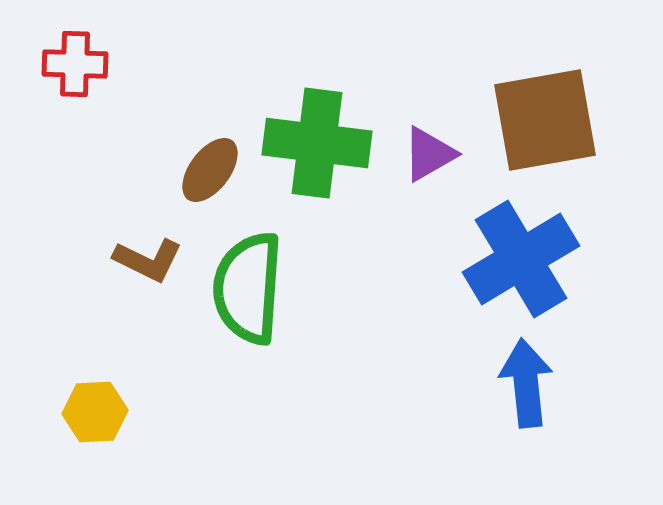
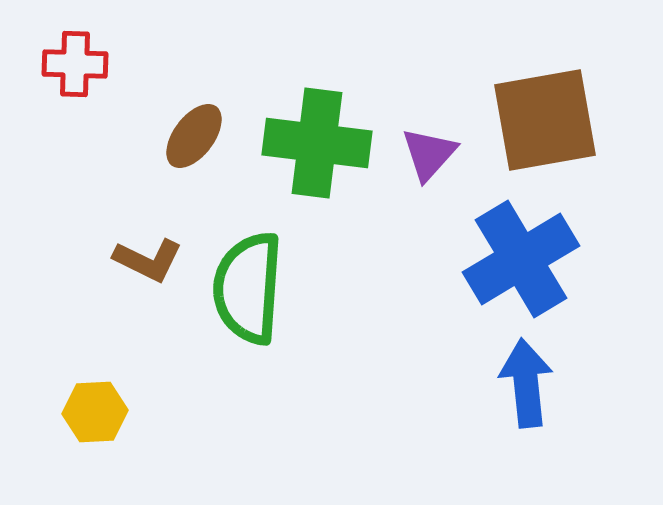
purple triangle: rotated 18 degrees counterclockwise
brown ellipse: moved 16 px left, 34 px up
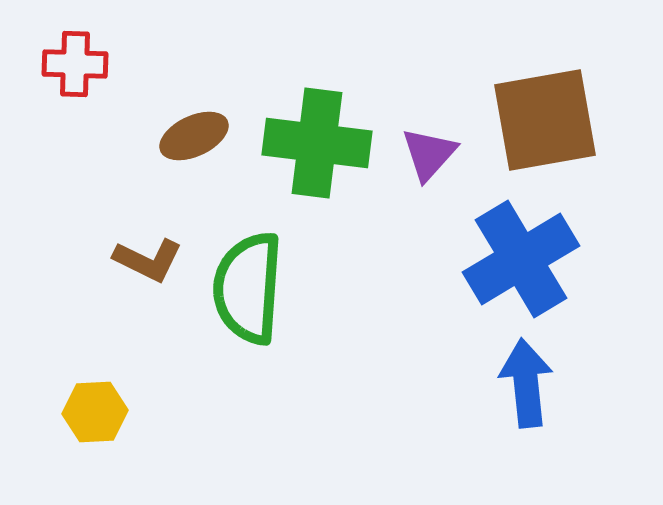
brown ellipse: rotated 28 degrees clockwise
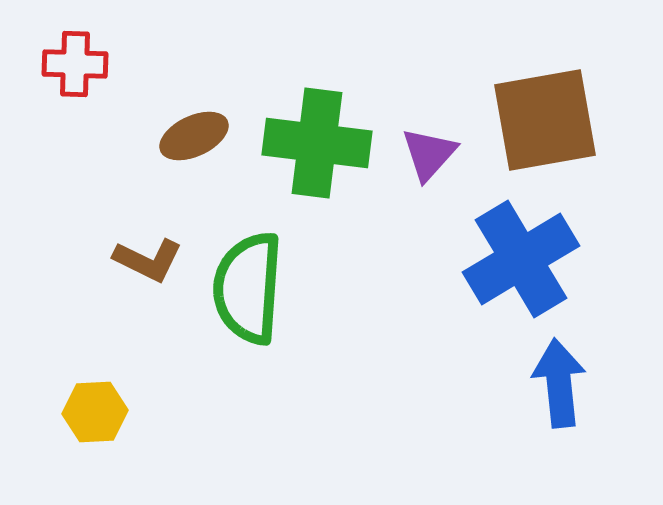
blue arrow: moved 33 px right
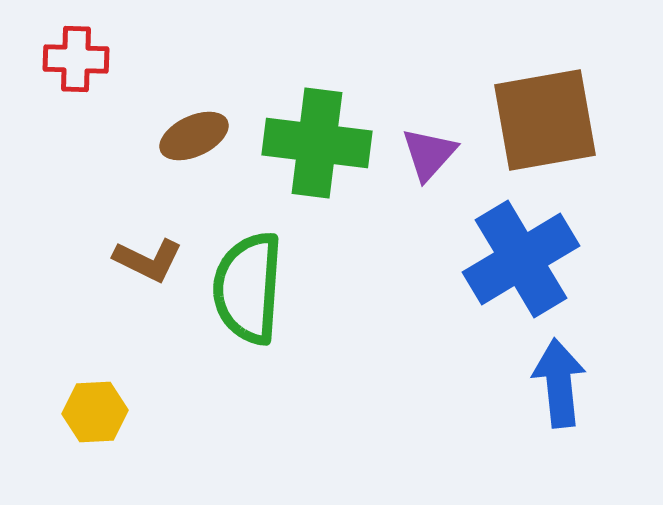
red cross: moved 1 px right, 5 px up
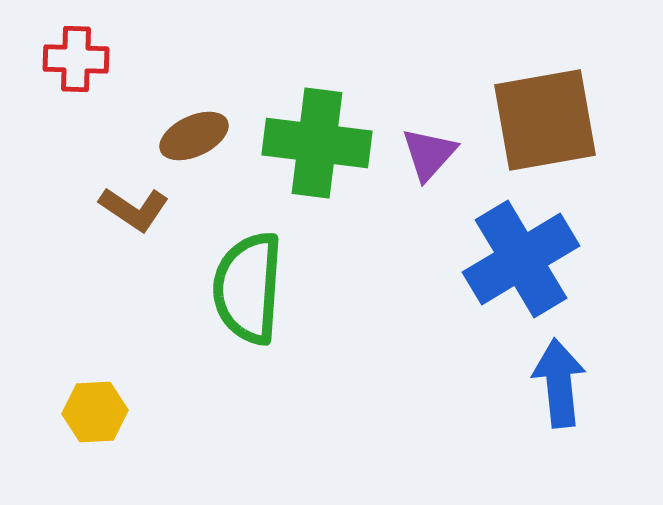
brown L-shape: moved 14 px left, 51 px up; rotated 8 degrees clockwise
